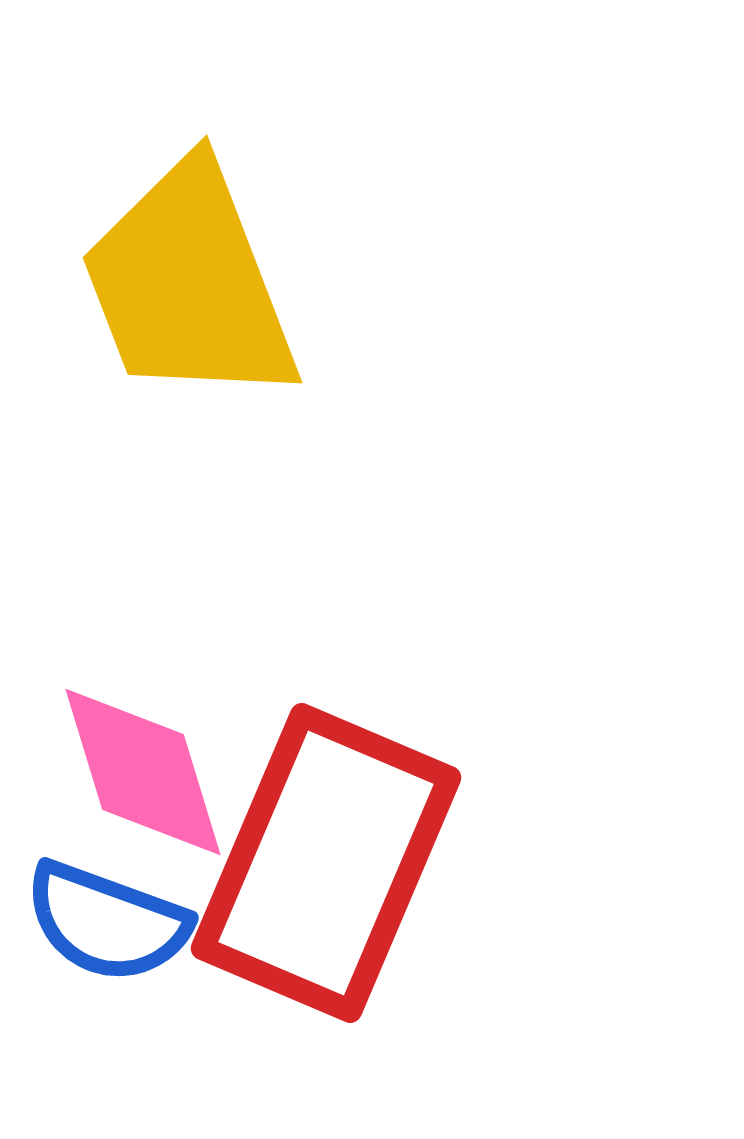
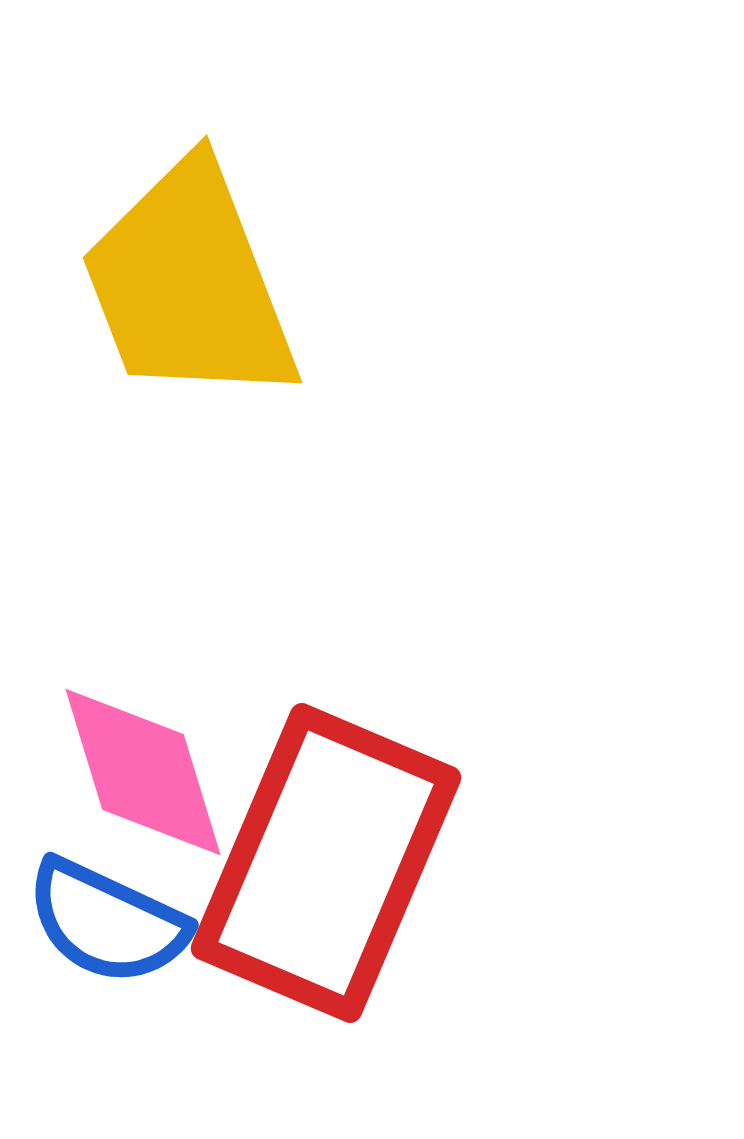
blue semicircle: rotated 5 degrees clockwise
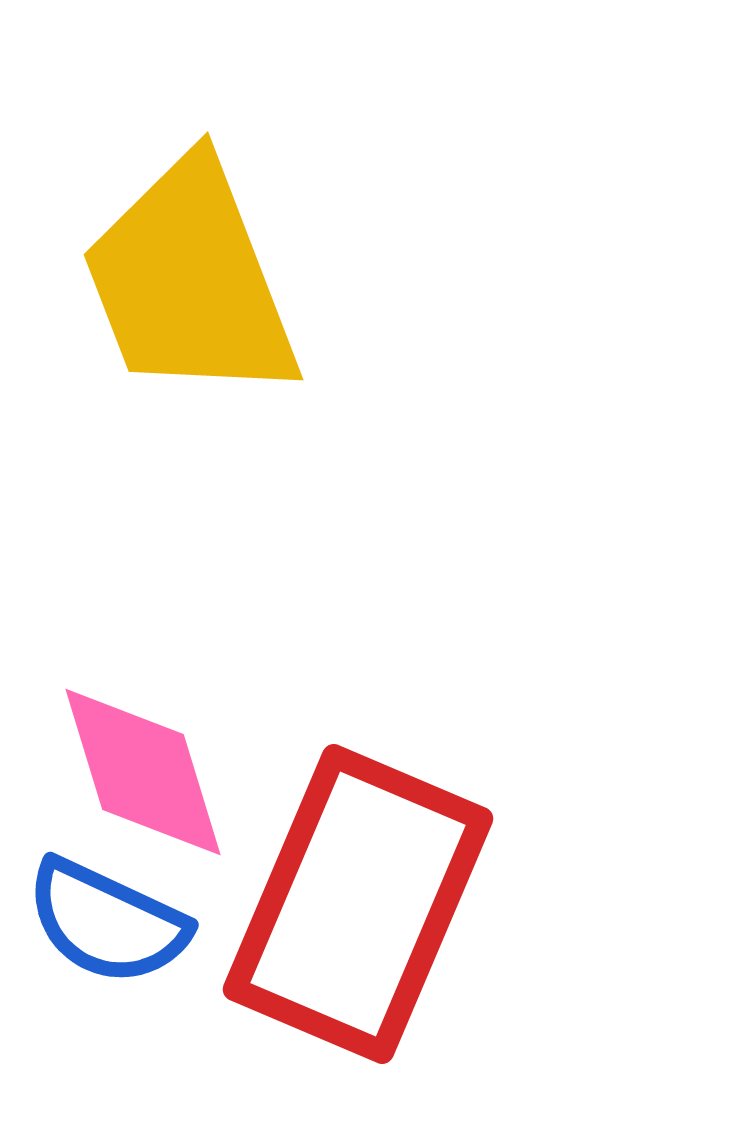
yellow trapezoid: moved 1 px right, 3 px up
red rectangle: moved 32 px right, 41 px down
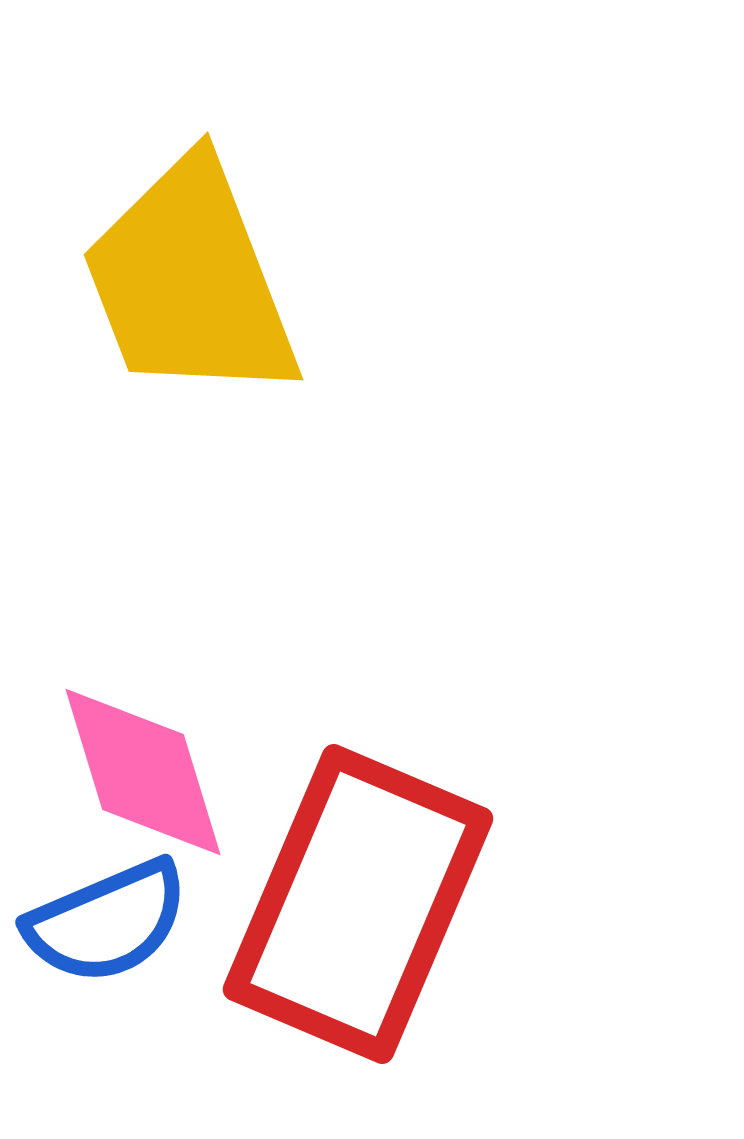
blue semicircle: rotated 48 degrees counterclockwise
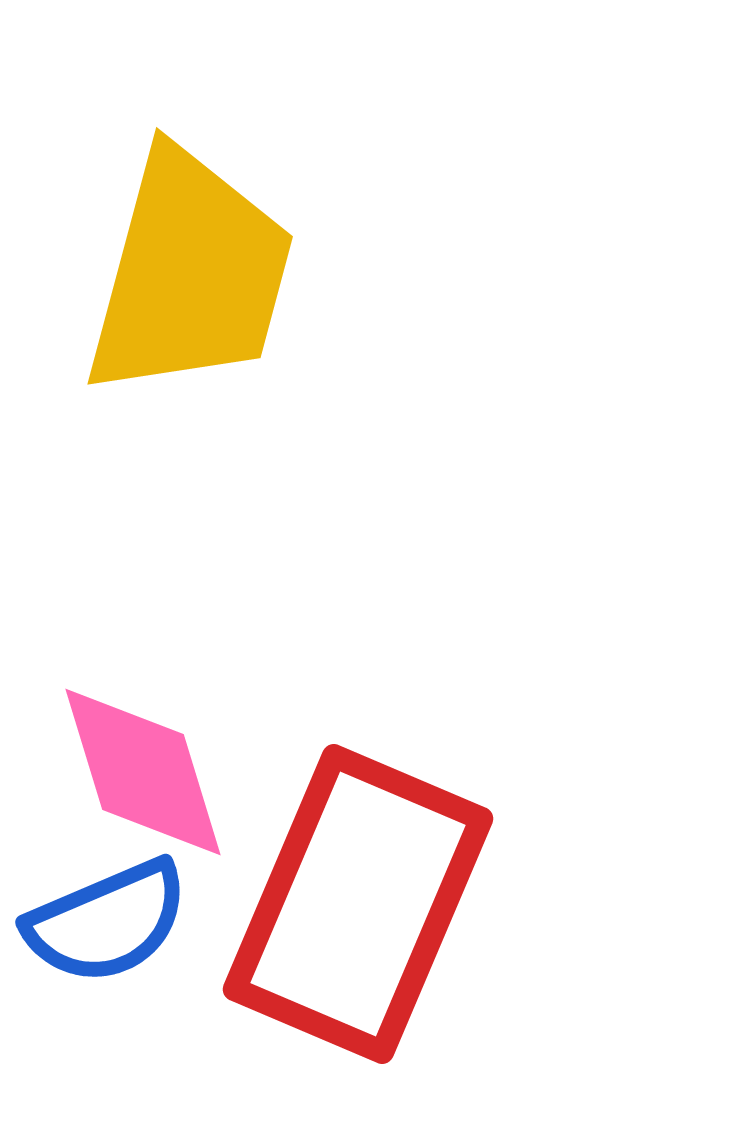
yellow trapezoid: moved 7 px up; rotated 144 degrees counterclockwise
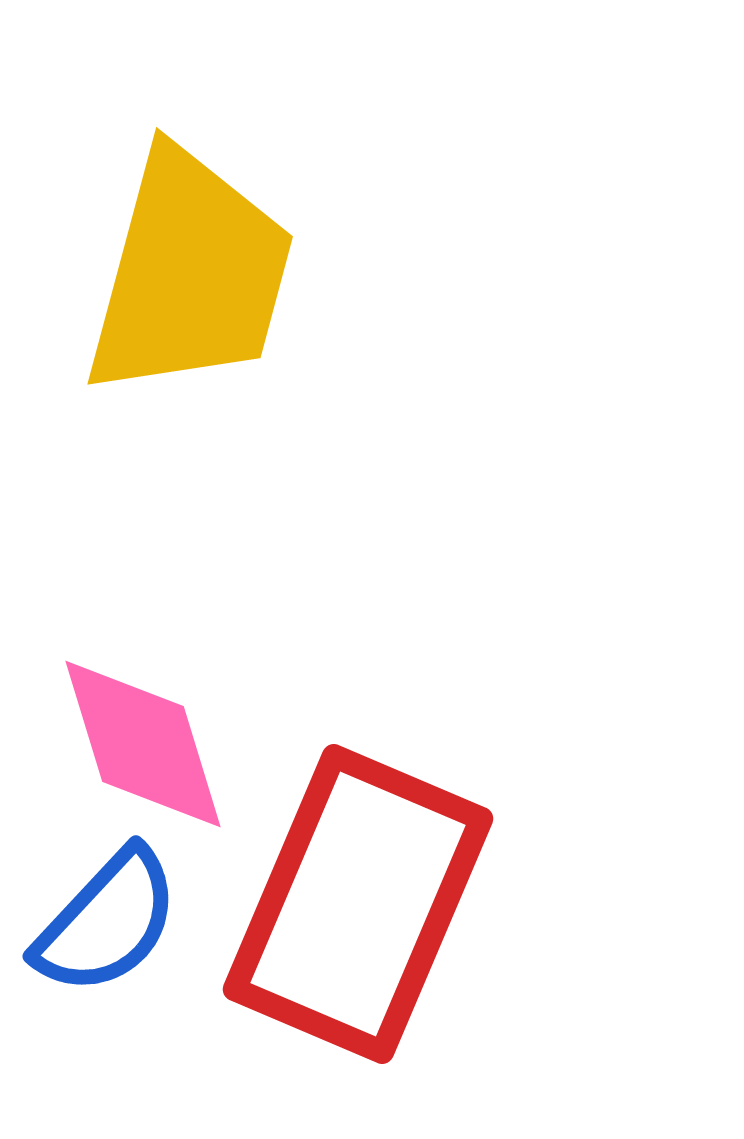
pink diamond: moved 28 px up
blue semicircle: rotated 24 degrees counterclockwise
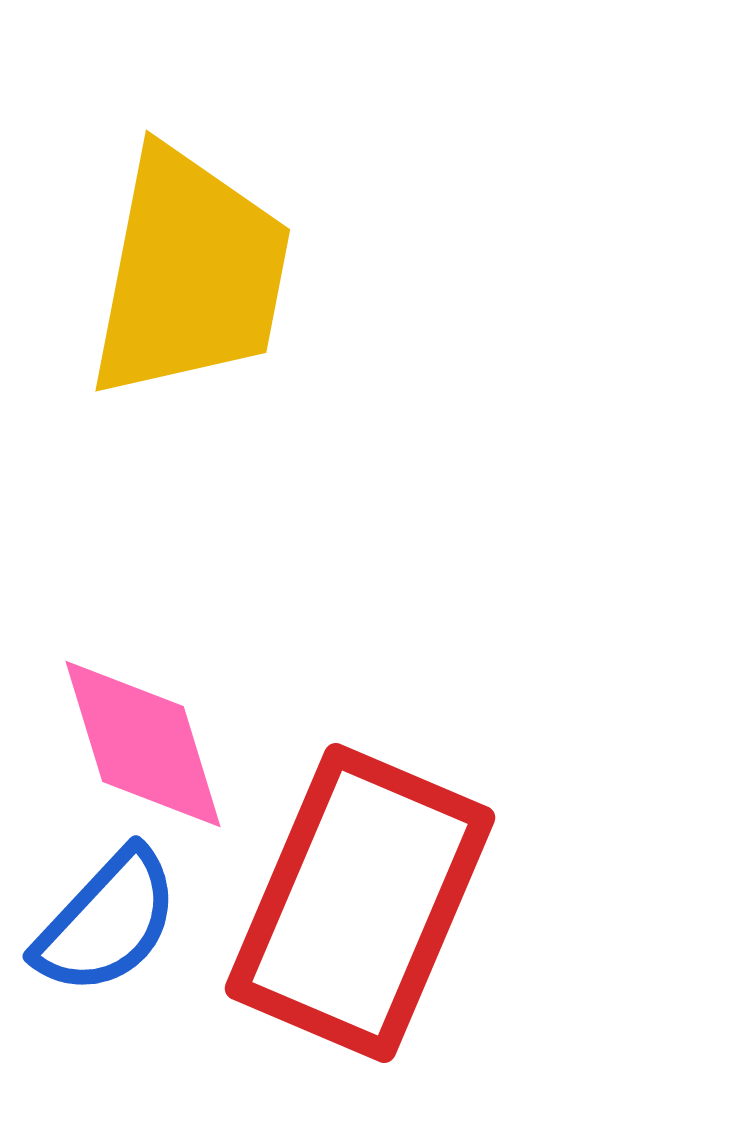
yellow trapezoid: rotated 4 degrees counterclockwise
red rectangle: moved 2 px right, 1 px up
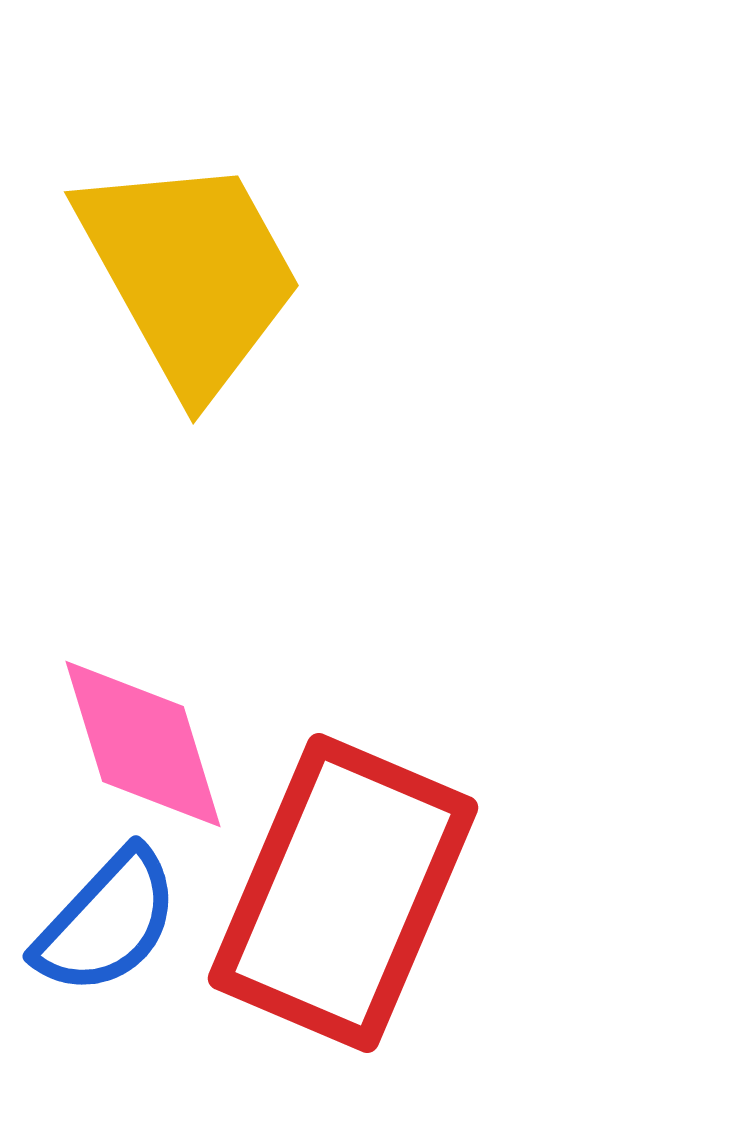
yellow trapezoid: rotated 40 degrees counterclockwise
red rectangle: moved 17 px left, 10 px up
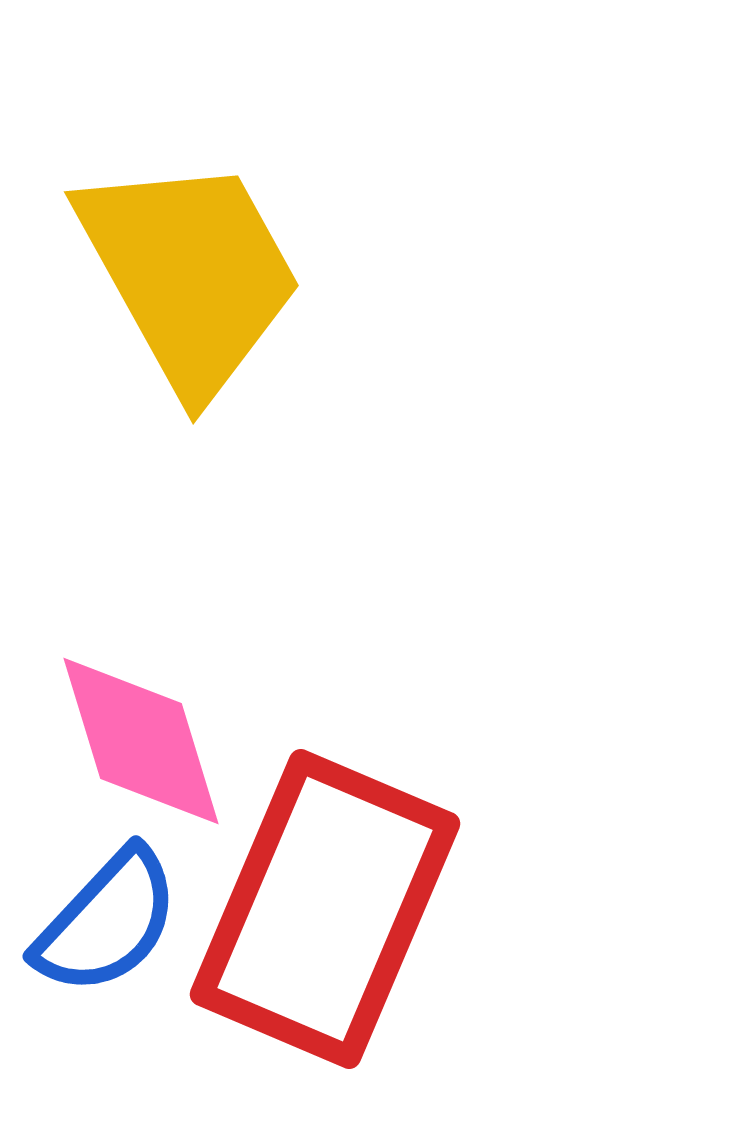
pink diamond: moved 2 px left, 3 px up
red rectangle: moved 18 px left, 16 px down
